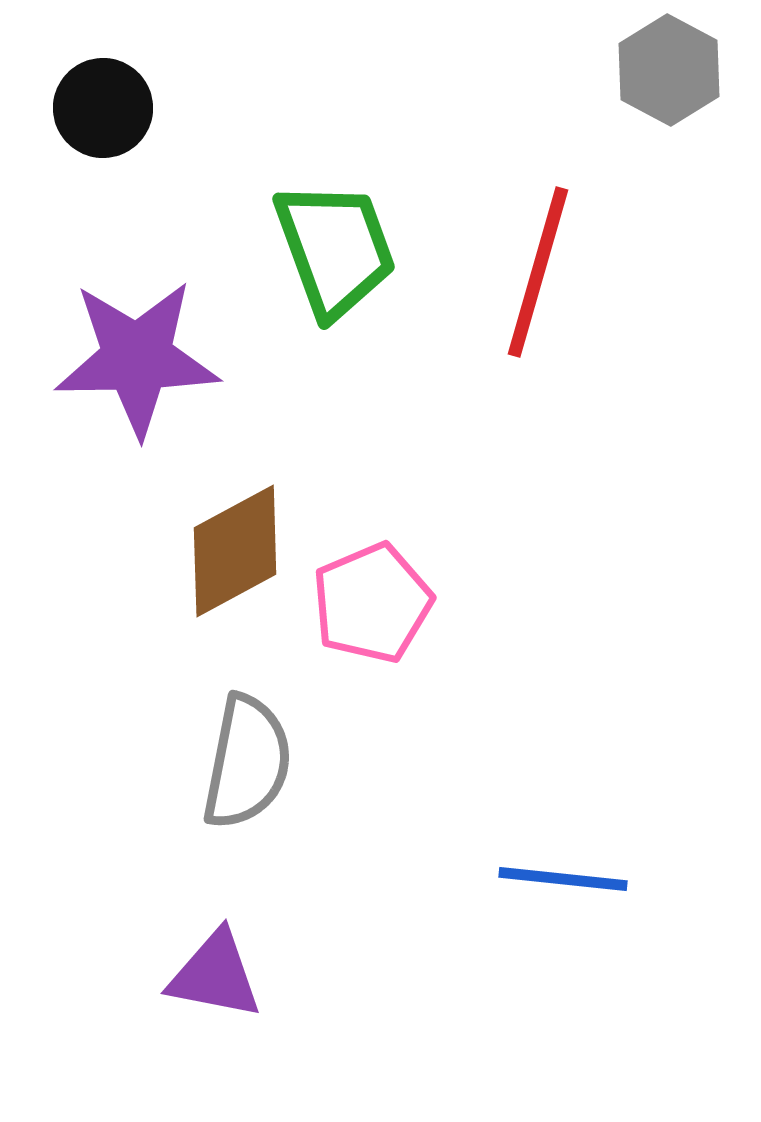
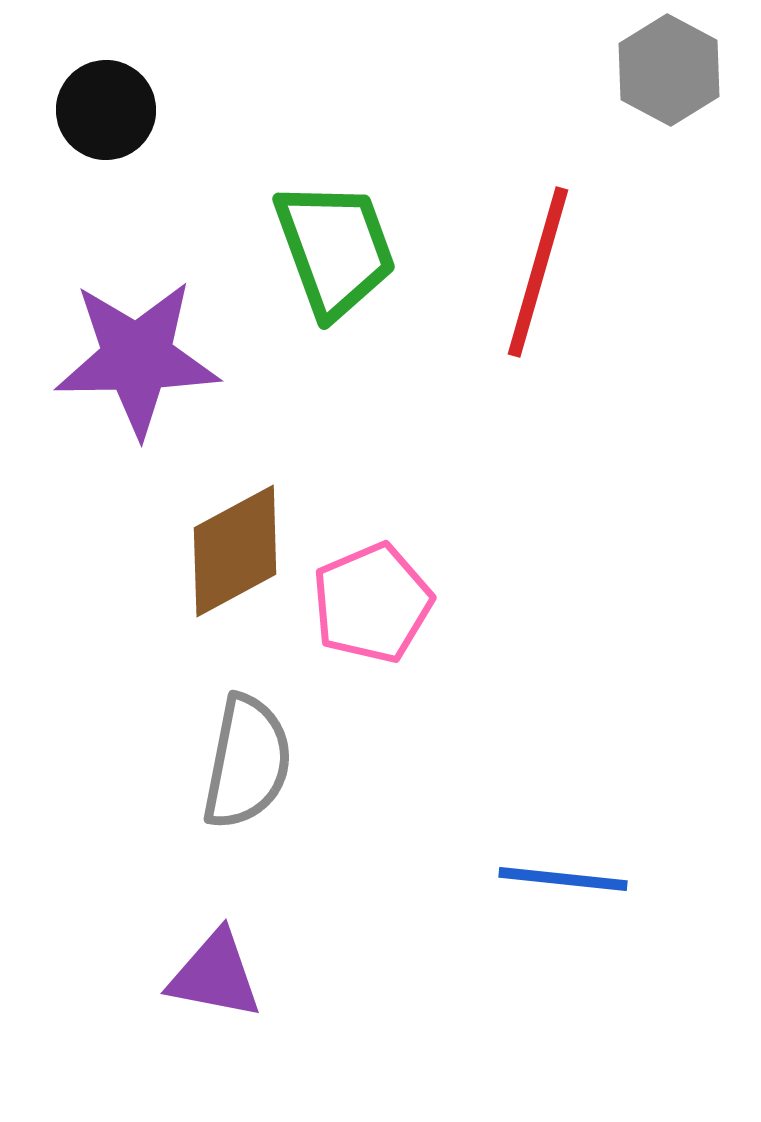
black circle: moved 3 px right, 2 px down
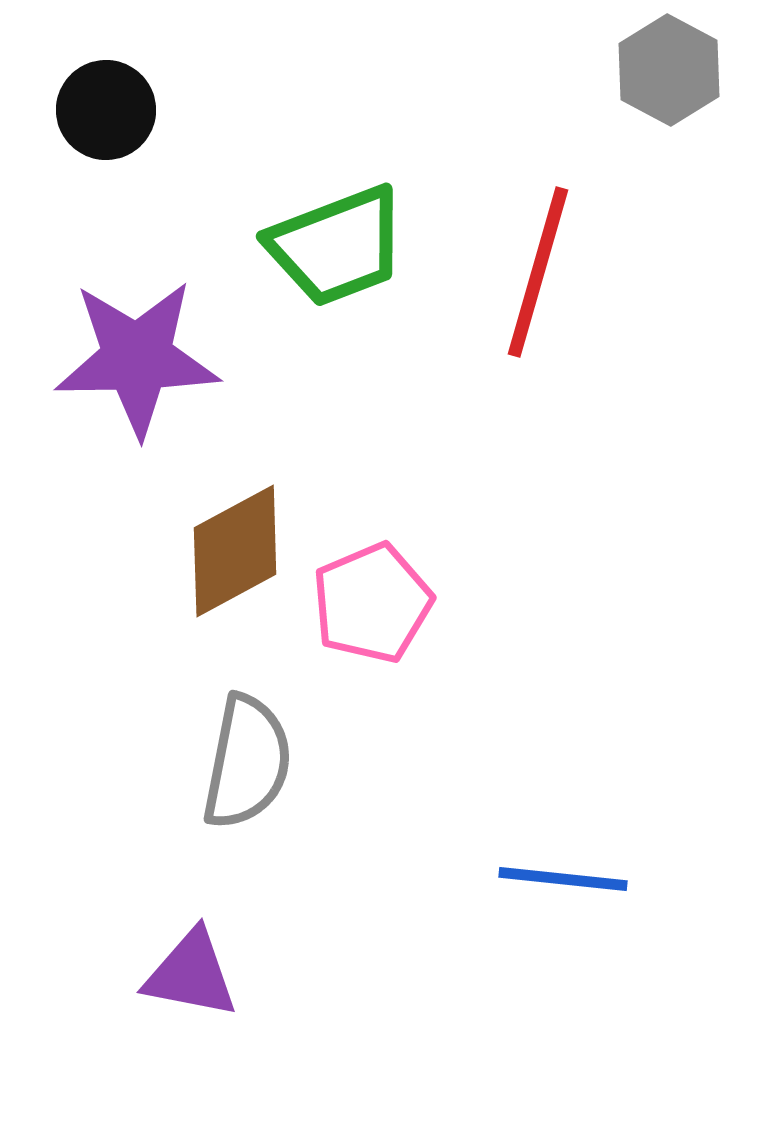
green trapezoid: moved 2 px right, 3 px up; rotated 89 degrees clockwise
purple triangle: moved 24 px left, 1 px up
